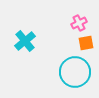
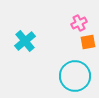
orange square: moved 2 px right, 1 px up
cyan circle: moved 4 px down
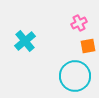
orange square: moved 4 px down
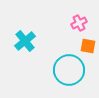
orange square: rotated 21 degrees clockwise
cyan circle: moved 6 px left, 6 px up
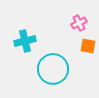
cyan cross: rotated 25 degrees clockwise
cyan circle: moved 16 px left, 1 px up
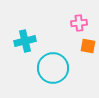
pink cross: rotated 21 degrees clockwise
cyan circle: moved 1 px up
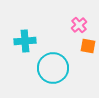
pink cross: moved 2 px down; rotated 35 degrees counterclockwise
cyan cross: rotated 10 degrees clockwise
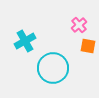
cyan cross: rotated 25 degrees counterclockwise
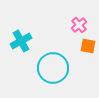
cyan cross: moved 4 px left
